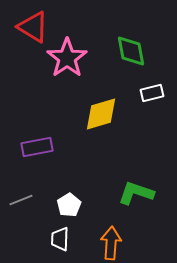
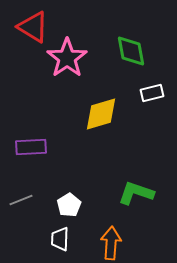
purple rectangle: moved 6 px left; rotated 8 degrees clockwise
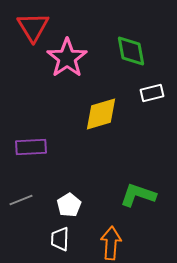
red triangle: rotated 28 degrees clockwise
green L-shape: moved 2 px right, 2 px down
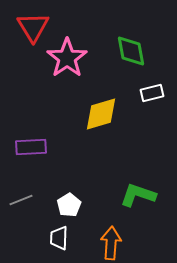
white trapezoid: moved 1 px left, 1 px up
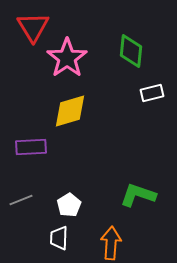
green diamond: rotated 16 degrees clockwise
yellow diamond: moved 31 px left, 3 px up
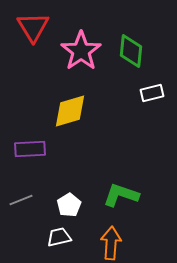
pink star: moved 14 px right, 7 px up
purple rectangle: moved 1 px left, 2 px down
green L-shape: moved 17 px left
white trapezoid: moved 1 px up; rotated 75 degrees clockwise
